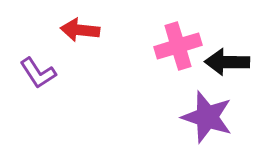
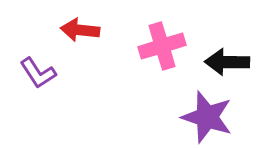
pink cross: moved 16 px left
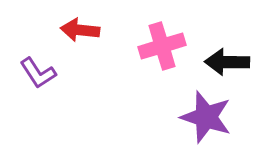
purple star: moved 1 px left
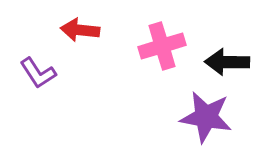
purple star: rotated 8 degrees counterclockwise
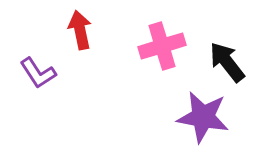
red arrow: rotated 72 degrees clockwise
black arrow: rotated 51 degrees clockwise
purple star: moved 3 px left
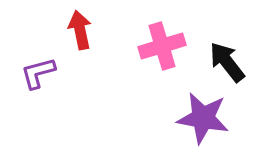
purple L-shape: rotated 108 degrees clockwise
purple star: moved 1 px down
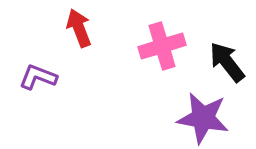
red arrow: moved 1 px left, 2 px up; rotated 9 degrees counterclockwise
purple L-shape: moved 4 px down; rotated 36 degrees clockwise
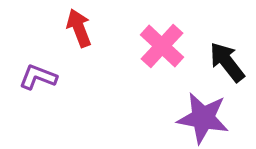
pink cross: rotated 30 degrees counterclockwise
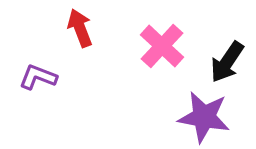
red arrow: moved 1 px right
black arrow: rotated 108 degrees counterclockwise
purple star: moved 1 px right, 1 px up
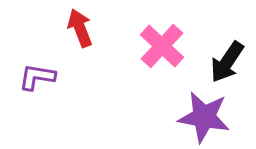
purple L-shape: moved 1 px left; rotated 12 degrees counterclockwise
